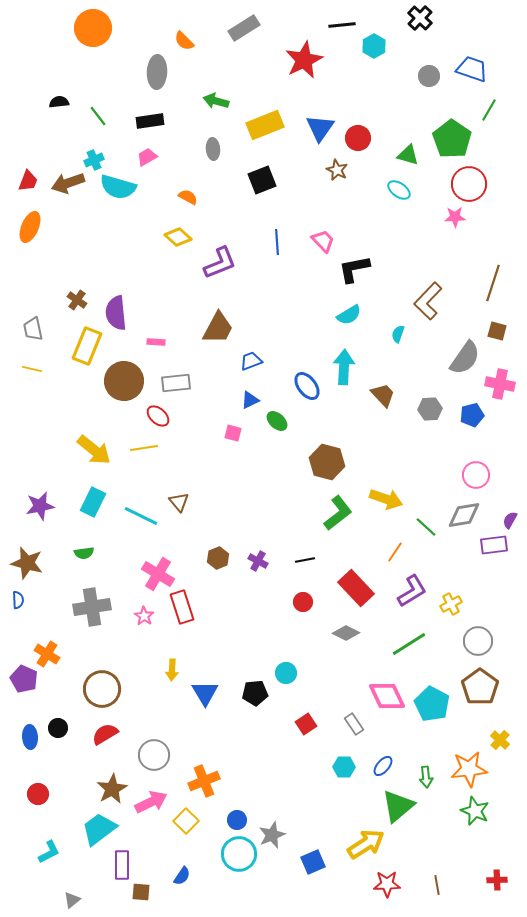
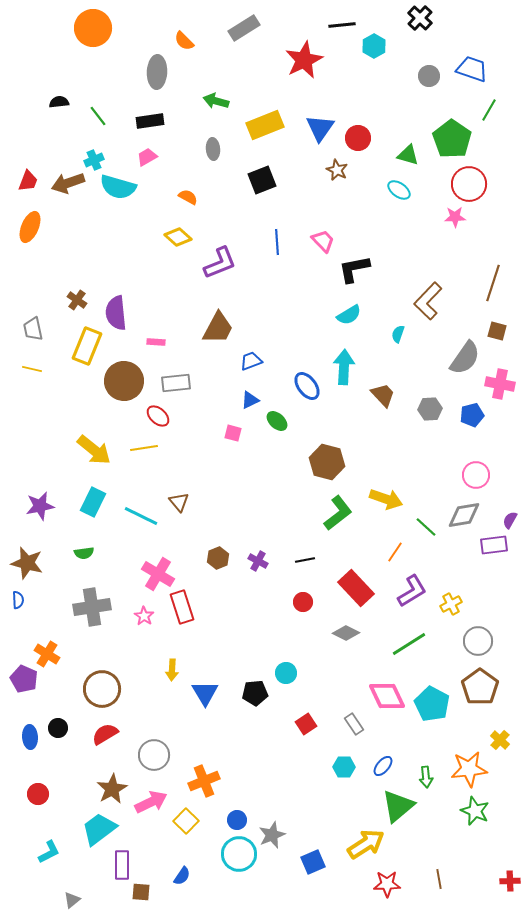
red cross at (497, 880): moved 13 px right, 1 px down
brown line at (437, 885): moved 2 px right, 6 px up
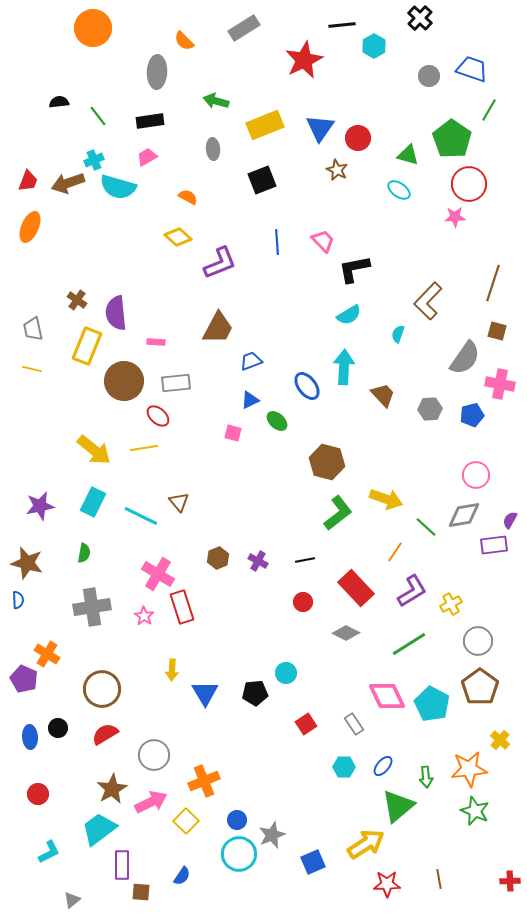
green semicircle at (84, 553): rotated 72 degrees counterclockwise
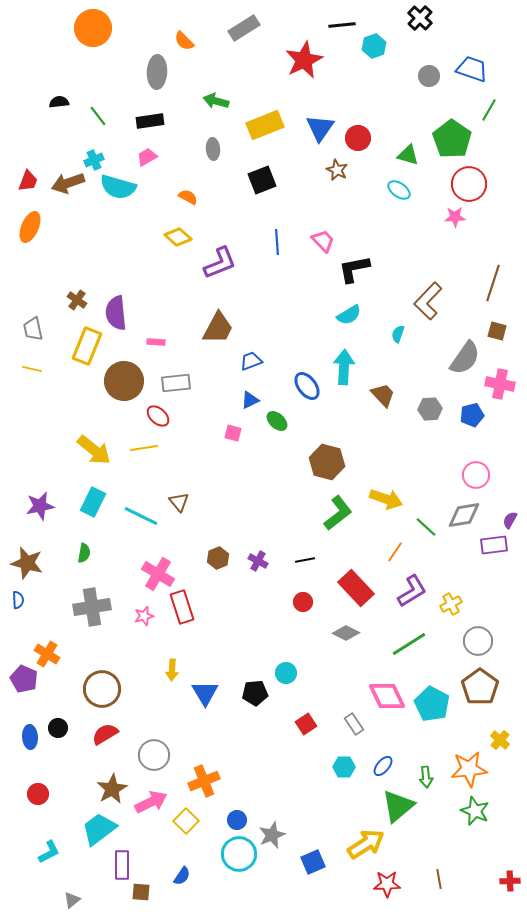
cyan hexagon at (374, 46): rotated 10 degrees clockwise
pink star at (144, 616): rotated 24 degrees clockwise
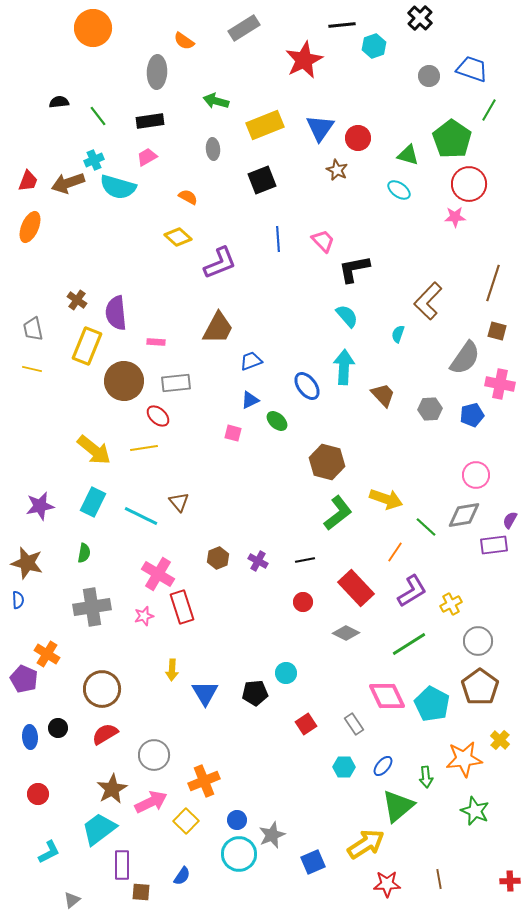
orange semicircle at (184, 41): rotated 10 degrees counterclockwise
blue line at (277, 242): moved 1 px right, 3 px up
cyan semicircle at (349, 315): moved 2 px left, 1 px down; rotated 100 degrees counterclockwise
orange star at (469, 769): moved 5 px left, 10 px up
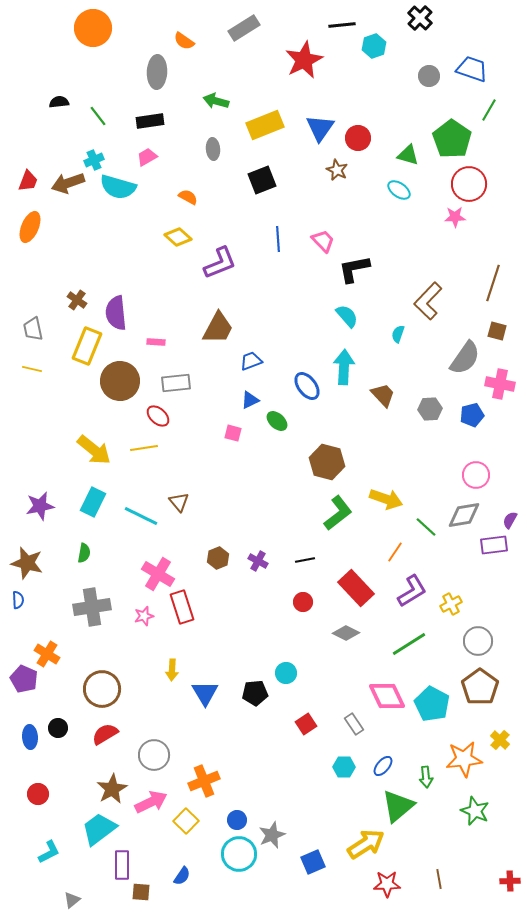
brown circle at (124, 381): moved 4 px left
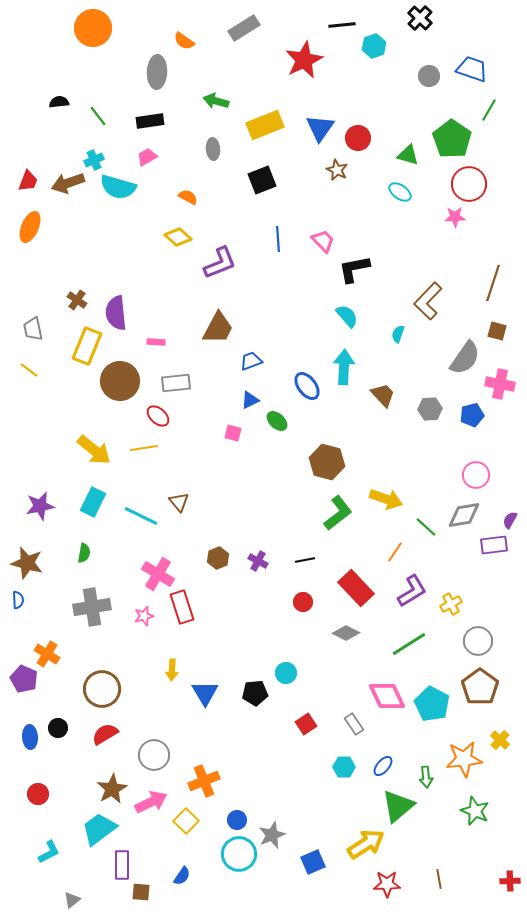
cyan ellipse at (399, 190): moved 1 px right, 2 px down
yellow line at (32, 369): moved 3 px left, 1 px down; rotated 24 degrees clockwise
